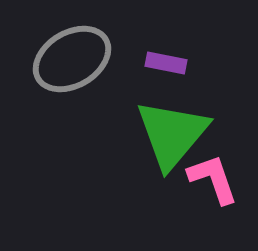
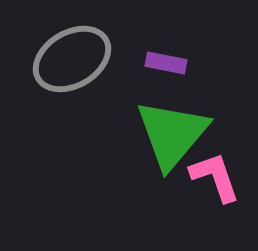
pink L-shape: moved 2 px right, 2 px up
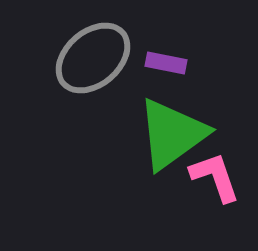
gray ellipse: moved 21 px right, 1 px up; rotated 10 degrees counterclockwise
green triangle: rotated 14 degrees clockwise
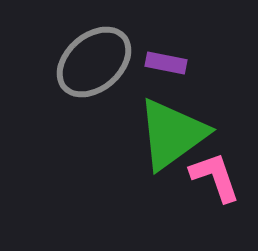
gray ellipse: moved 1 px right, 4 px down
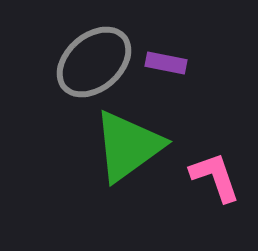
green triangle: moved 44 px left, 12 px down
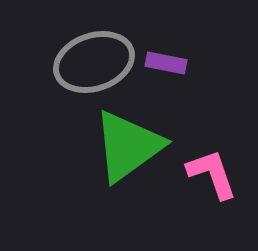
gray ellipse: rotated 22 degrees clockwise
pink L-shape: moved 3 px left, 3 px up
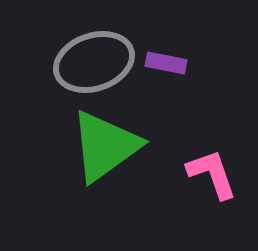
green triangle: moved 23 px left
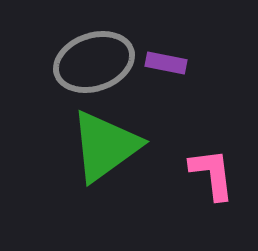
pink L-shape: rotated 12 degrees clockwise
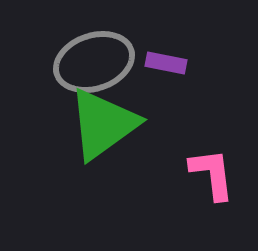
green triangle: moved 2 px left, 22 px up
